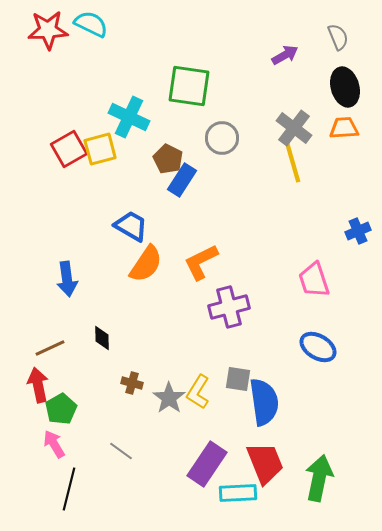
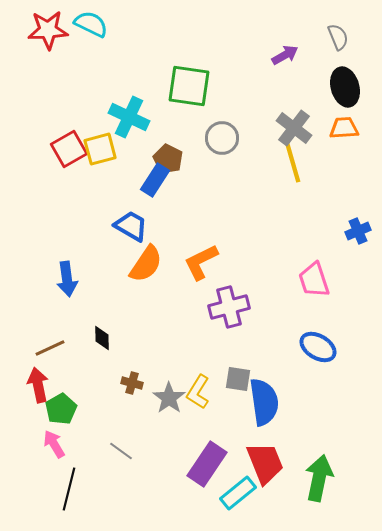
blue rectangle: moved 27 px left
cyan rectangle: rotated 36 degrees counterclockwise
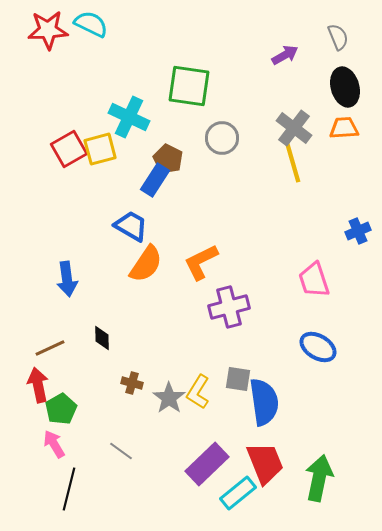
purple rectangle: rotated 12 degrees clockwise
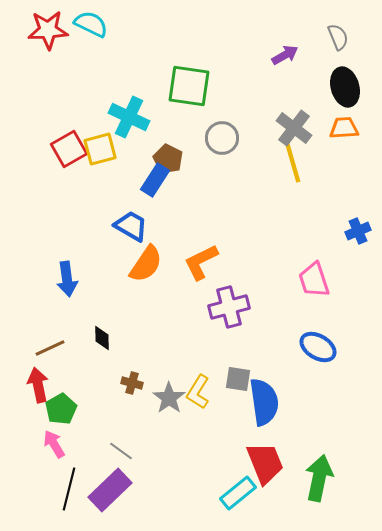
purple rectangle: moved 97 px left, 26 px down
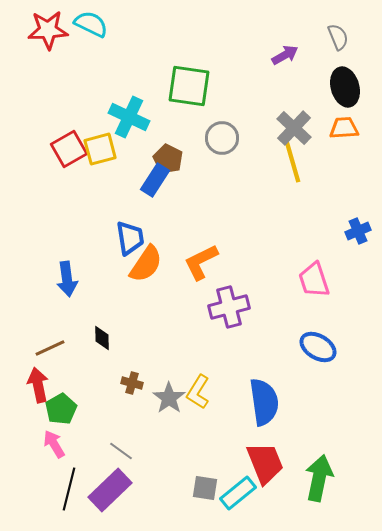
gray cross: rotated 6 degrees clockwise
blue trapezoid: moved 1 px left, 12 px down; rotated 51 degrees clockwise
gray square: moved 33 px left, 109 px down
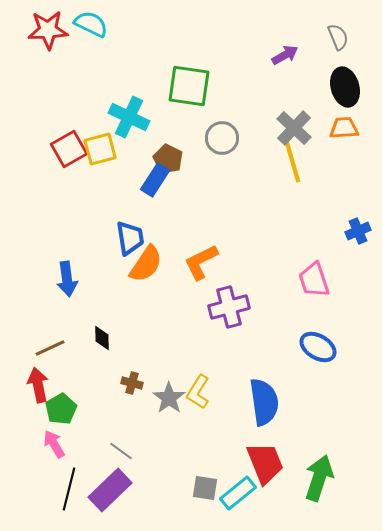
green arrow: rotated 6 degrees clockwise
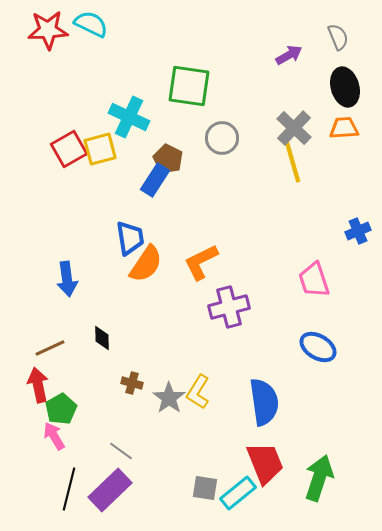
purple arrow: moved 4 px right
pink arrow: moved 8 px up
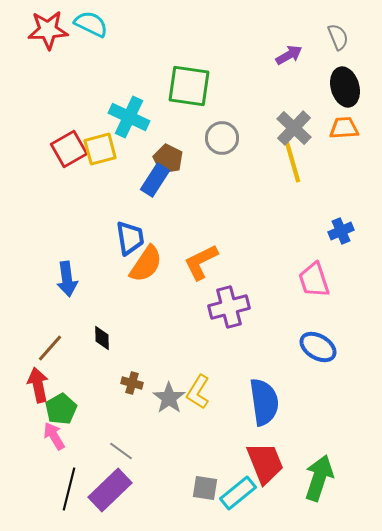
blue cross: moved 17 px left
brown line: rotated 24 degrees counterclockwise
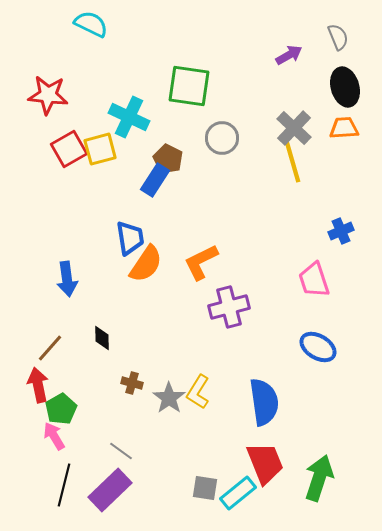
red star: moved 65 px down; rotated 9 degrees clockwise
black line: moved 5 px left, 4 px up
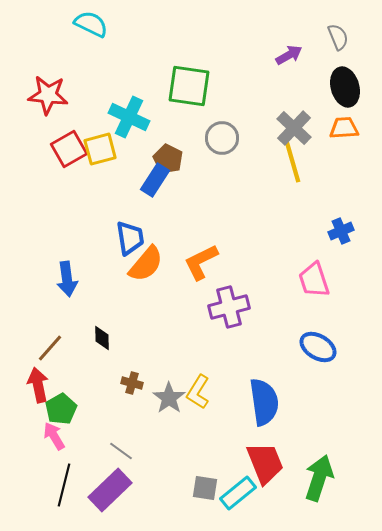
orange semicircle: rotated 6 degrees clockwise
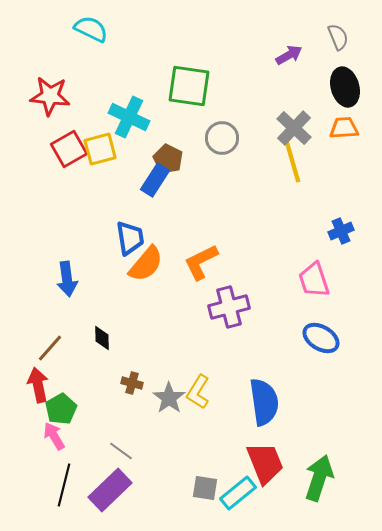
cyan semicircle: moved 5 px down
red star: moved 2 px right, 1 px down
blue ellipse: moved 3 px right, 9 px up
